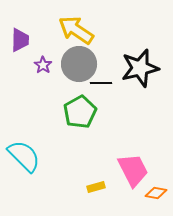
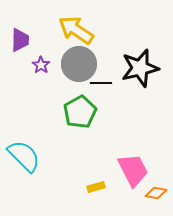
purple star: moved 2 px left
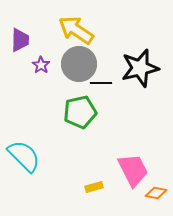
green pentagon: rotated 16 degrees clockwise
yellow rectangle: moved 2 px left
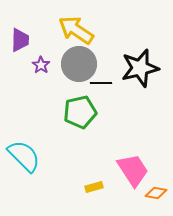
pink trapezoid: rotated 6 degrees counterclockwise
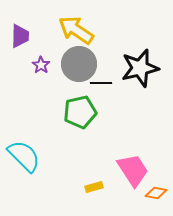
purple trapezoid: moved 4 px up
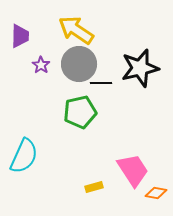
cyan semicircle: rotated 69 degrees clockwise
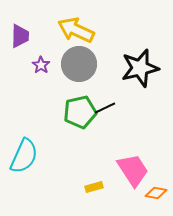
yellow arrow: rotated 9 degrees counterclockwise
black line: moved 4 px right, 25 px down; rotated 25 degrees counterclockwise
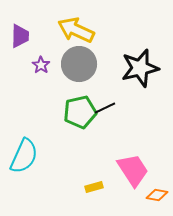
orange diamond: moved 1 px right, 2 px down
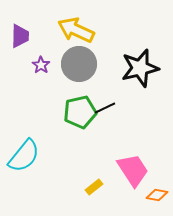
cyan semicircle: rotated 15 degrees clockwise
yellow rectangle: rotated 24 degrees counterclockwise
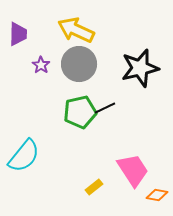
purple trapezoid: moved 2 px left, 2 px up
